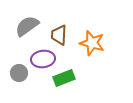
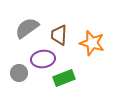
gray semicircle: moved 2 px down
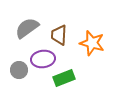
gray circle: moved 3 px up
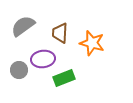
gray semicircle: moved 4 px left, 2 px up
brown trapezoid: moved 1 px right, 2 px up
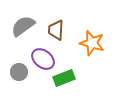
brown trapezoid: moved 4 px left, 3 px up
purple ellipse: rotated 45 degrees clockwise
gray circle: moved 2 px down
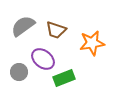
brown trapezoid: rotated 75 degrees counterclockwise
orange star: rotated 25 degrees counterclockwise
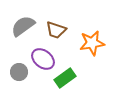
green rectangle: moved 1 px right; rotated 15 degrees counterclockwise
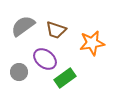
purple ellipse: moved 2 px right
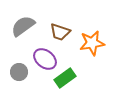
brown trapezoid: moved 4 px right, 2 px down
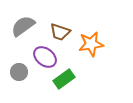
orange star: moved 1 px left, 1 px down
purple ellipse: moved 2 px up
green rectangle: moved 1 px left, 1 px down
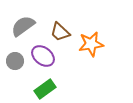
brown trapezoid: rotated 25 degrees clockwise
purple ellipse: moved 2 px left, 1 px up
gray circle: moved 4 px left, 11 px up
green rectangle: moved 19 px left, 10 px down
